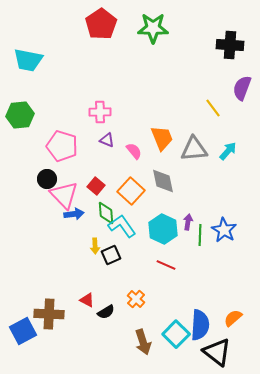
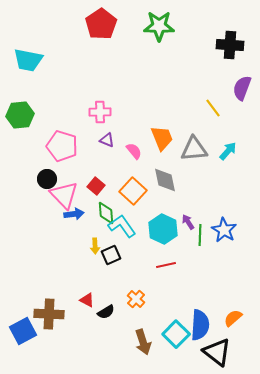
green star: moved 6 px right, 2 px up
gray diamond: moved 2 px right, 1 px up
orange square: moved 2 px right
purple arrow: rotated 42 degrees counterclockwise
red line: rotated 36 degrees counterclockwise
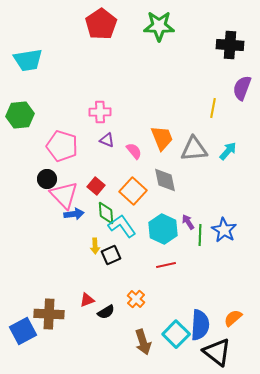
cyan trapezoid: rotated 20 degrees counterclockwise
yellow line: rotated 48 degrees clockwise
red triangle: rotated 49 degrees counterclockwise
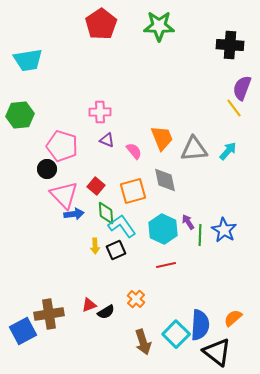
yellow line: moved 21 px right; rotated 48 degrees counterclockwise
black circle: moved 10 px up
orange square: rotated 32 degrees clockwise
black square: moved 5 px right, 5 px up
red triangle: moved 2 px right, 5 px down
brown cross: rotated 12 degrees counterclockwise
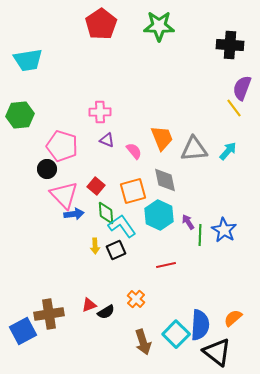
cyan hexagon: moved 4 px left, 14 px up
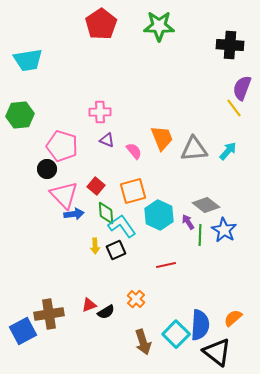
gray diamond: moved 41 px right, 25 px down; rotated 40 degrees counterclockwise
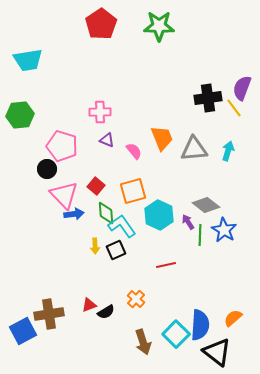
black cross: moved 22 px left, 53 px down; rotated 12 degrees counterclockwise
cyan arrow: rotated 24 degrees counterclockwise
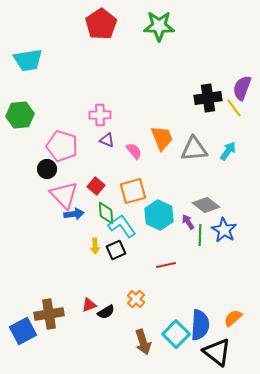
pink cross: moved 3 px down
cyan arrow: rotated 18 degrees clockwise
